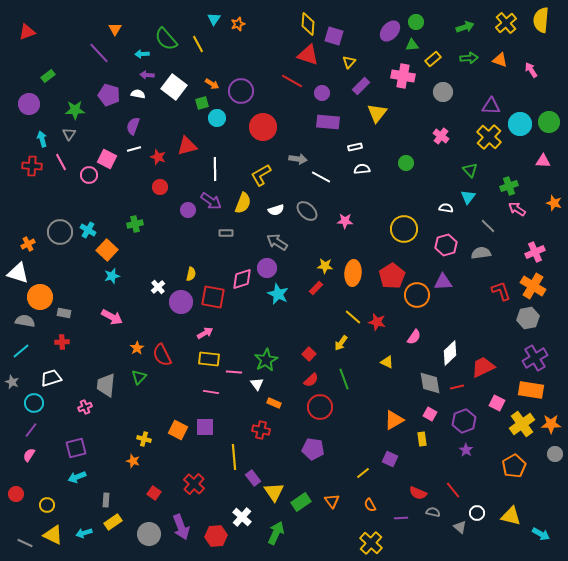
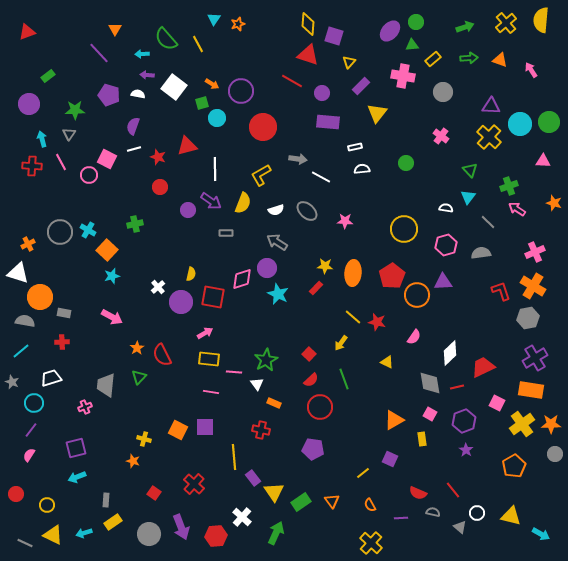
gray line at (488, 226): moved 4 px up
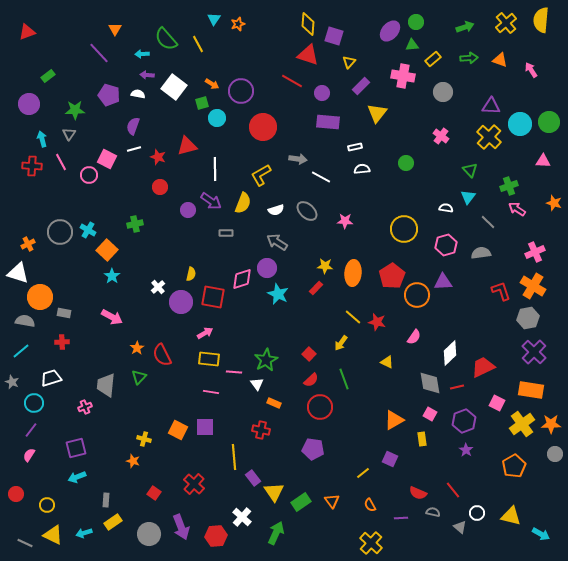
cyan star at (112, 276): rotated 21 degrees counterclockwise
purple cross at (535, 358): moved 1 px left, 6 px up; rotated 15 degrees counterclockwise
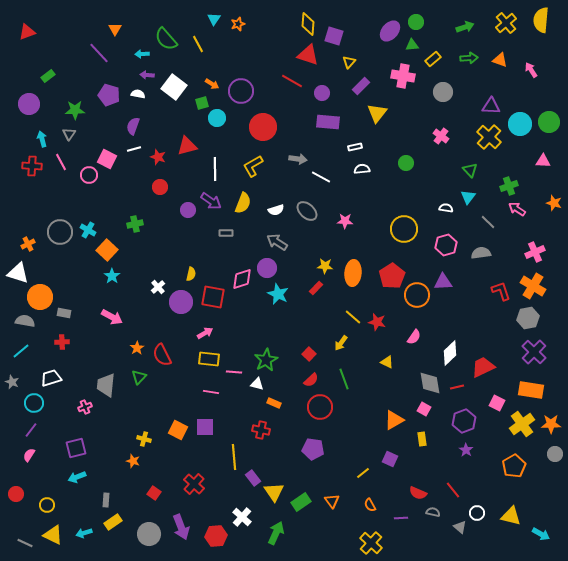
yellow L-shape at (261, 175): moved 8 px left, 9 px up
white triangle at (257, 384): rotated 40 degrees counterclockwise
pink square at (430, 414): moved 6 px left, 5 px up
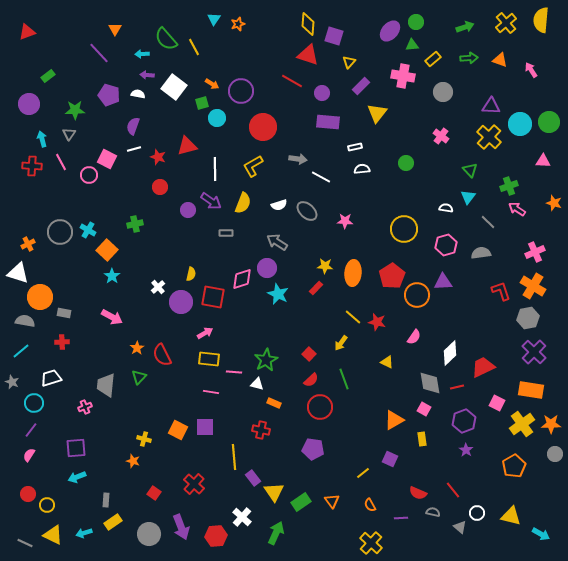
yellow line at (198, 44): moved 4 px left, 3 px down
white semicircle at (276, 210): moved 3 px right, 5 px up
purple square at (76, 448): rotated 10 degrees clockwise
red circle at (16, 494): moved 12 px right
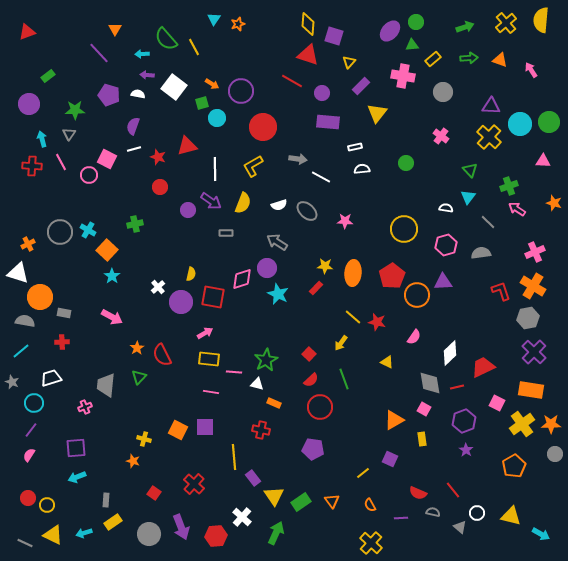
yellow triangle at (274, 492): moved 4 px down
red circle at (28, 494): moved 4 px down
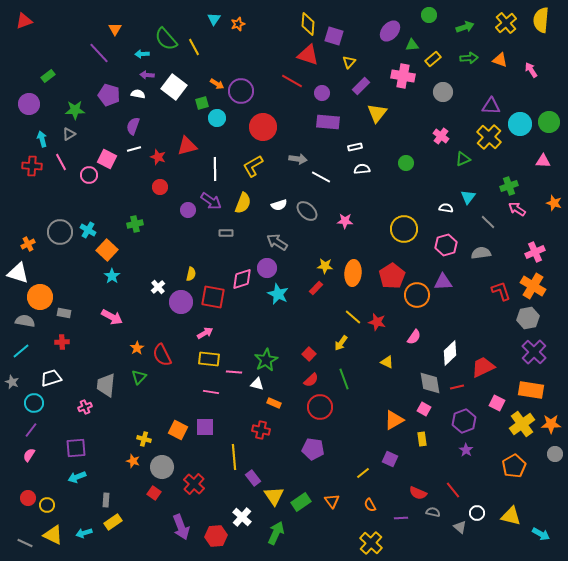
green circle at (416, 22): moved 13 px right, 7 px up
red triangle at (27, 32): moved 3 px left, 11 px up
orange arrow at (212, 84): moved 5 px right
gray triangle at (69, 134): rotated 24 degrees clockwise
green triangle at (470, 170): moved 7 px left, 11 px up; rotated 49 degrees clockwise
gray circle at (149, 534): moved 13 px right, 67 px up
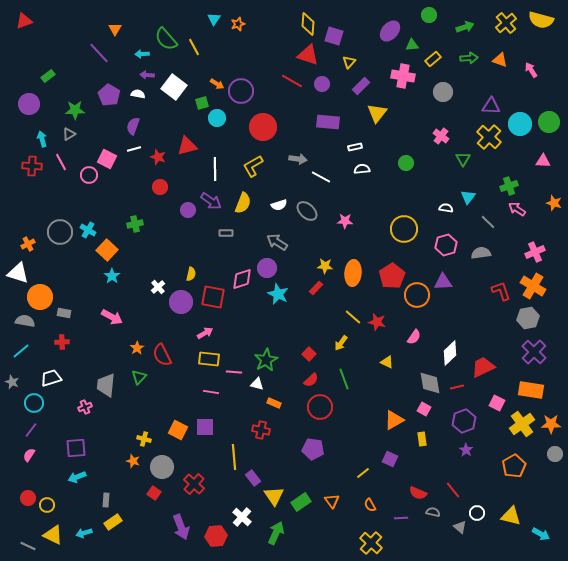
yellow semicircle at (541, 20): rotated 80 degrees counterclockwise
purple circle at (322, 93): moved 9 px up
purple pentagon at (109, 95): rotated 15 degrees clockwise
green triangle at (463, 159): rotated 35 degrees counterclockwise
gray line at (25, 543): moved 3 px right, 3 px down
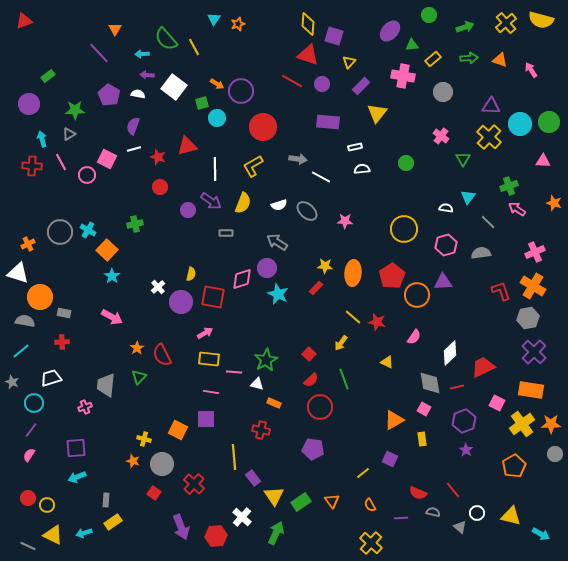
pink circle at (89, 175): moved 2 px left
purple square at (205, 427): moved 1 px right, 8 px up
gray circle at (162, 467): moved 3 px up
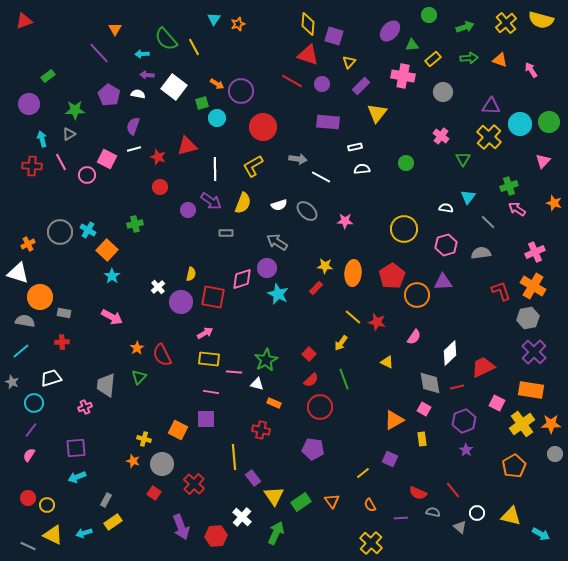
pink triangle at (543, 161): rotated 49 degrees counterclockwise
gray rectangle at (106, 500): rotated 24 degrees clockwise
